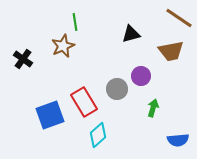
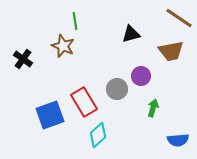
green line: moved 1 px up
brown star: rotated 25 degrees counterclockwise
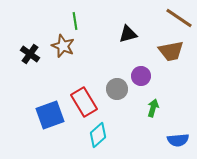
black triangle: moved 3 px left
black cross: moved 7 px right, 5 px up
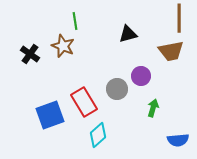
brown line: rotated 56 degrees clockwise
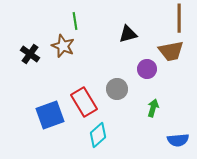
purple circle: moved 6 px right, 7 px up
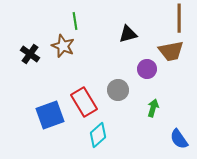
gray circle: moved 1 px right, 1 px down
blue semicircle: moved 1 px right, 1 px up; rotated 60 degrees clockwise
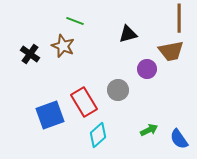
green line: rotated 60 degrees counterclockwise
green arrow: moved 4 px left, 22 px down; rotated 48 degrees clockwise
